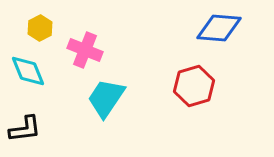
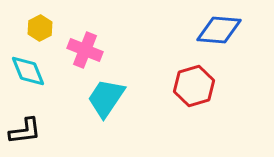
blue diamond: moved 2 px down
black L-shape: moved 2 px down
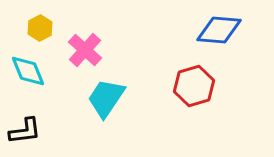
pink cross: rotated 20 degrees clockwise
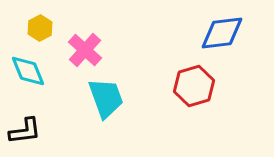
blue diamond: moved 3 px right, 3 px down; rotated 12 degrees counterclockwise
cyan trapezoid: rotated 126 degrees clockwise
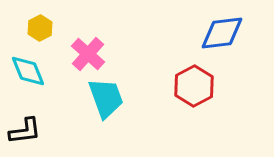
pink cross: moved 3 px right, 4 px down
red hexagon: rotated 12 degrees counterclockwise
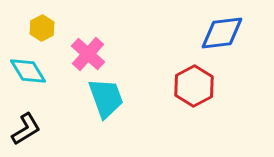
yellow hexagon: moved 2 px right
cyan diamond: rotated 9 degrees counterclockwise
black L-shape: moved 1 px right, 2 px up; rotated 24 degrees counterclockwise
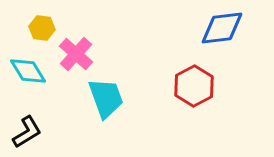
yellow hexagon: rotated 25 degrees counterclockwise
blue diamond: moved 5 px up
pink cross: moved 12 px left
black L-shape: moved 1 px right, 3 px down
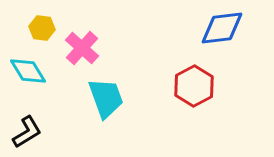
pink cross: moved 6 px right, 6 px up
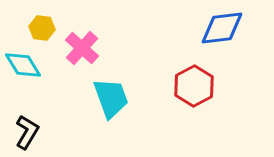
cyan diamond: moved 5 px left, 6 px up
cyan trapezoid: moved 5 px right
black L-shape: rotated 28 degrees counterclockwise
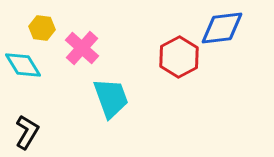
red hexagon: moved 15 px left, 29 px up
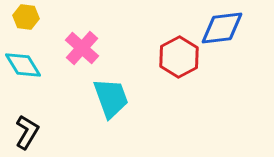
yellow hexagon: moved 16 px left, 11 px up
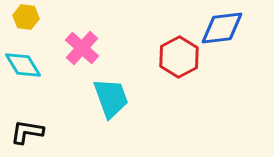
black L-shape: rotated 112 degrees counterclockwise
